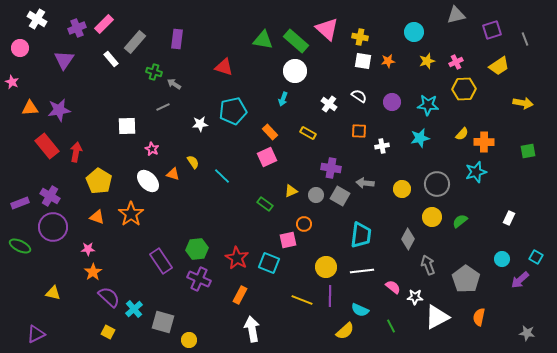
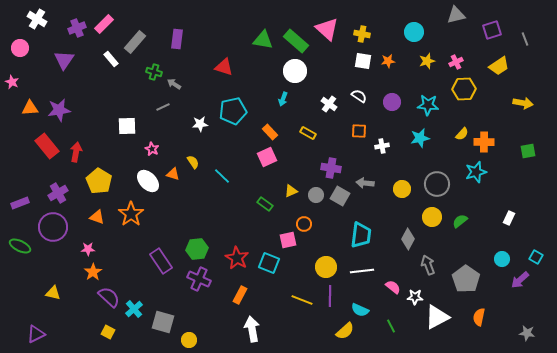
yellow cross at (360, 37): moved 2 px right, 3 px up
purple cross at (50, 196): moved 8 px right, 3 px up; rotated 30 degrees clockwise
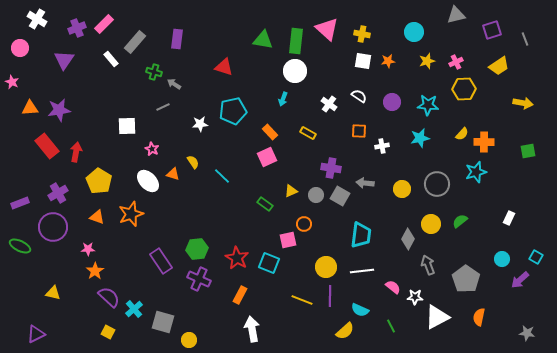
green rectangle at (296, 41): rotated 55 degrees clockwise
orange star at (131, 214): rotated 15 degrees clockwise
yellow circle at (432, 217): moved 1 px left, 7 px down
orange star at (93, 272): moved 2 px right, 1 px up
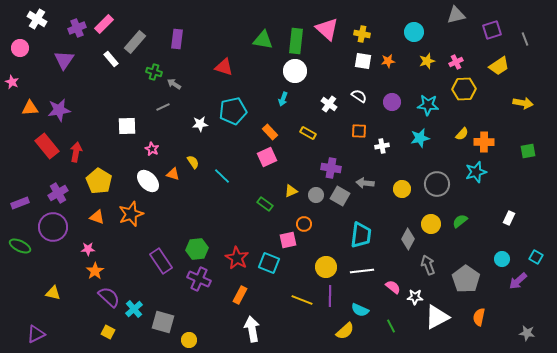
purple arrow at (520, 280): moved 2 px left, 1 px down
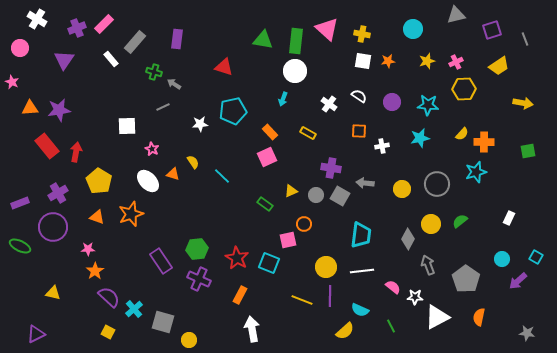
cyan circle at (414, 32): moved 1 px left, 3 px up
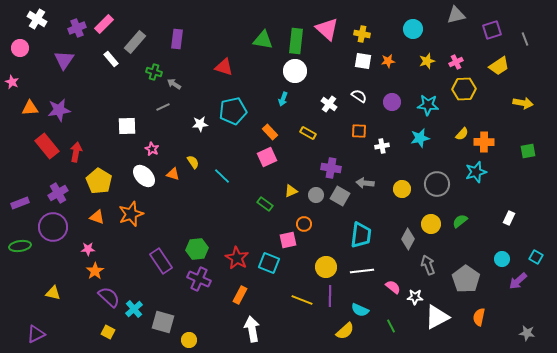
white ellipse at (148, 181): moved 4 px left, 5 px up
green ellipse at (20, 246): rotated 35 degrees counterclockwise
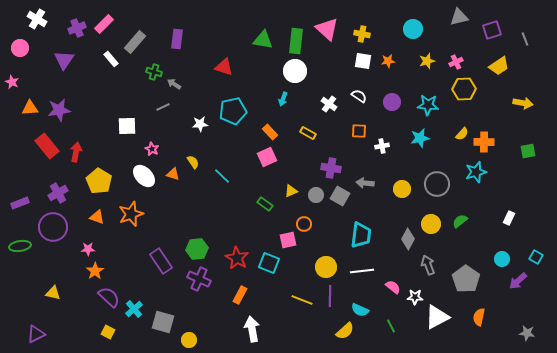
gray triangle at (456, 15): moved 3 px right, 2 px down
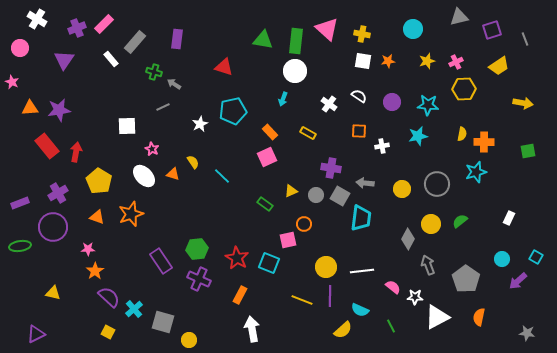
white star at (200, 124): rotated 21 degrees counterclockwise
yellow semicircle at (462, 134): rotated 32 degrees counterclockwise
cyan star at (420, 138): moved 2 px left, 2 px up
cyan trapezoid at (361, 235): moved 17 px up
yellow semicircle at (345, 331): moved 2 px left, 1 px up
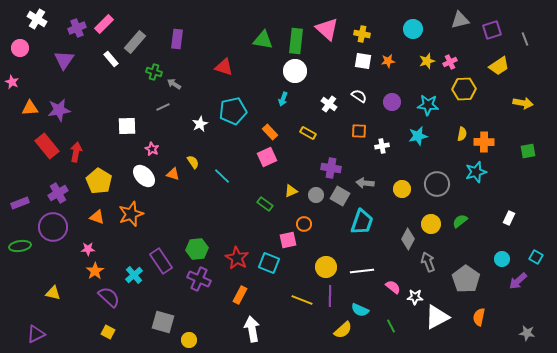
gray triangle at (459, 17): moved 1 px right, 3 px down
pink cross at (456, 62): moved 6 px left
cyan trapezoid at (361, 218): moved 1 px right, 4 px down; rotated 12 degrees clockwise
gray arrow at (428, 265): moved 3 px up
cyan cross at (134, 309): moved 34 px up
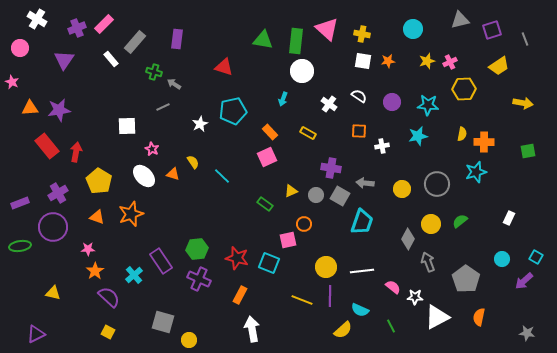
white circle at (295, 71): moved 7 px right
red star at (237, 258): rotated 15 degrees counterclockwise
purple arrow at (518, 281): moved 6 px right
